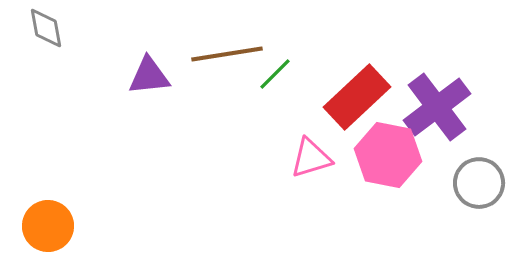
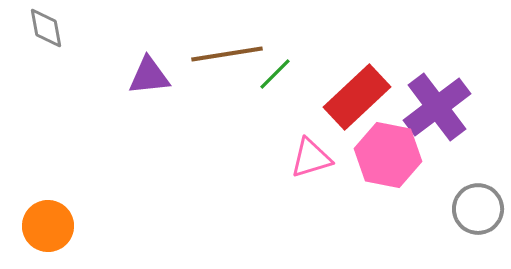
gray circle: moved 1 px left, 26 px down
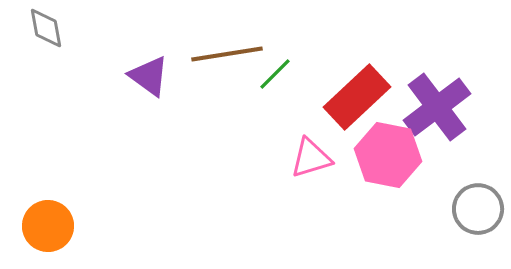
purple triangle: rotated 42 degrees clockwise
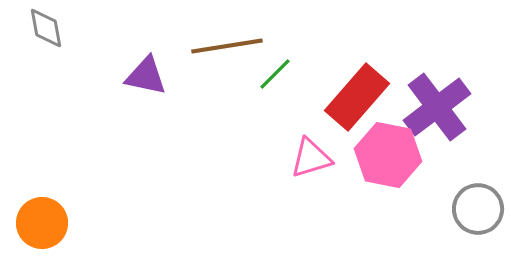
brown line: moved 8 px up
purple triangle: moved 3 px left; rotated 24 degrees counterclockwise
red rectangle: rotated 6 degrees counterclockwise
orange circle: moved 6 px left, 3 px up
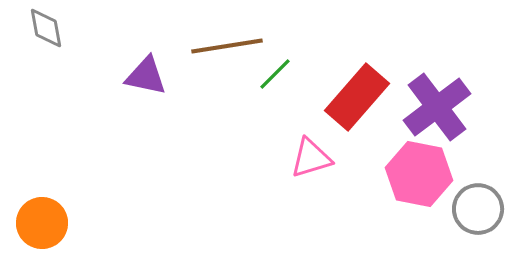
pink hexagon: moved 31 px right, 19 px down
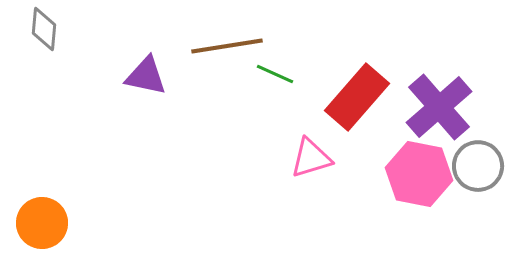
gray diamond: moved 2 px left, 1 px down; rotated 15 degrees clockwise
green line: rotated 69 degrees clockwise
purple cross: moved 2 px right; rotated 4 degrees counterclockwise
gray circle: moved 43 px up
